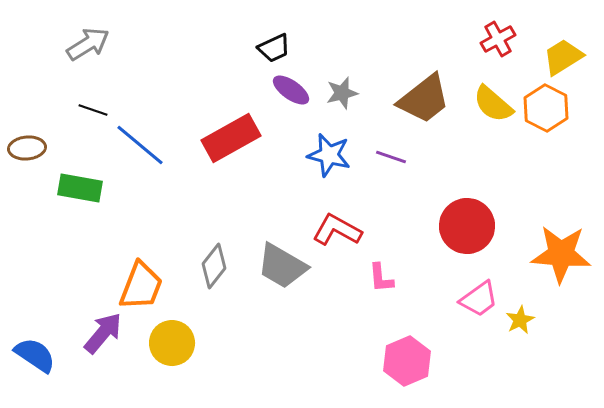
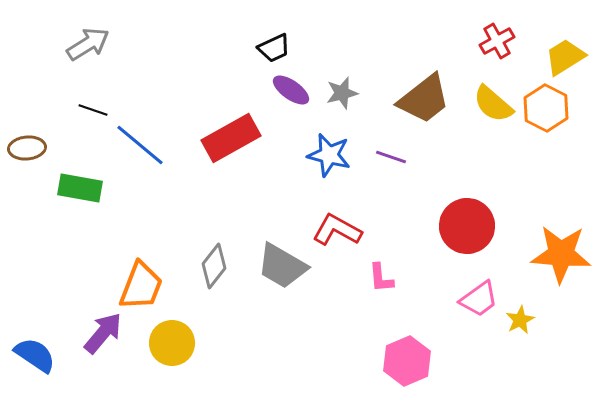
red cross: moved 1 px left, 2 px down
yellow trapezoid: moved 2 px right
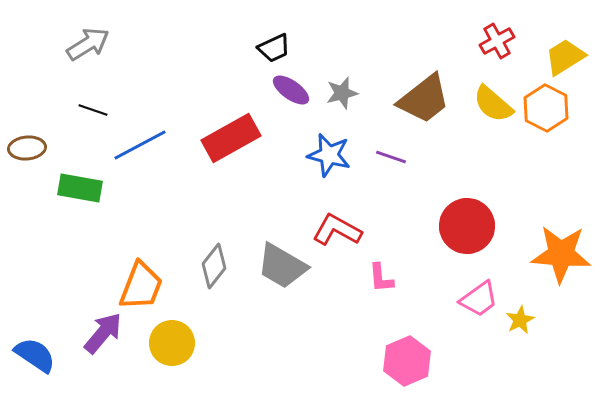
blue line: rotated 68 degrees counterclockwise
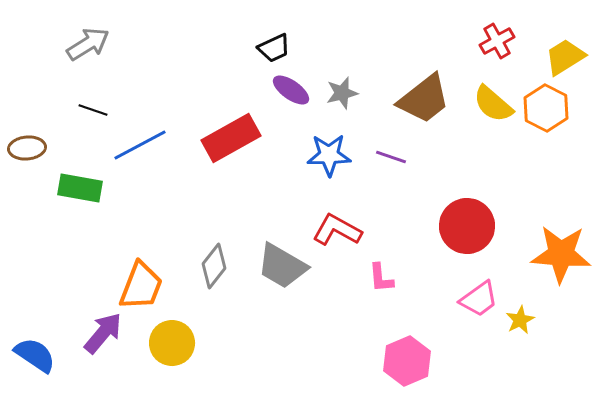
blue star: rotated 15 degrees counterclockwise
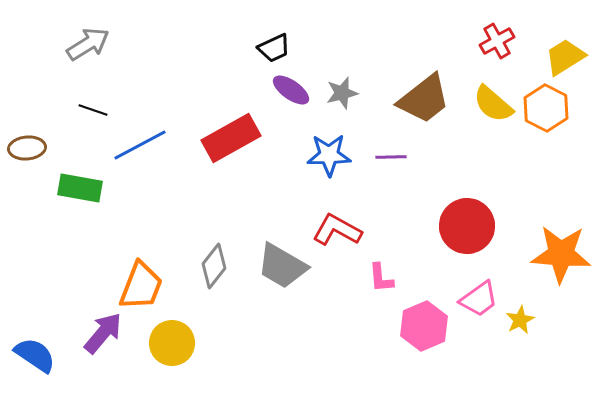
purple line: rotated 20 degrees counterclockwise
pink hexagon: moved 17 px right, 35 px up
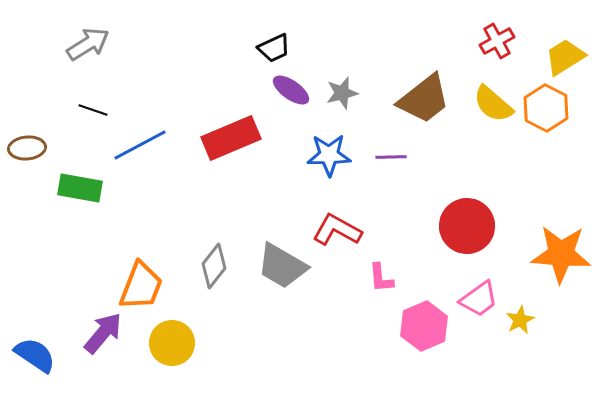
red rectangle: rotated 6 degrees clockwise
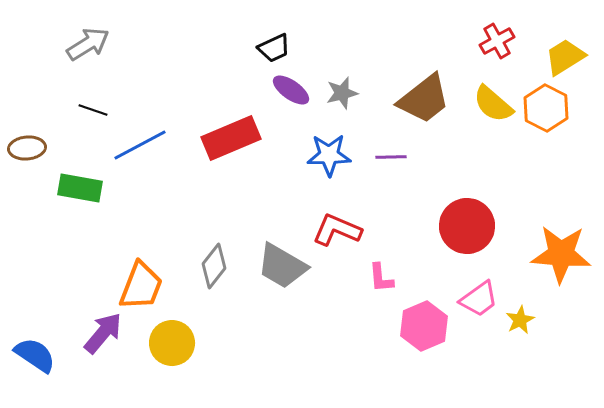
red L-shape: rotated 6 degrees counterclockwise
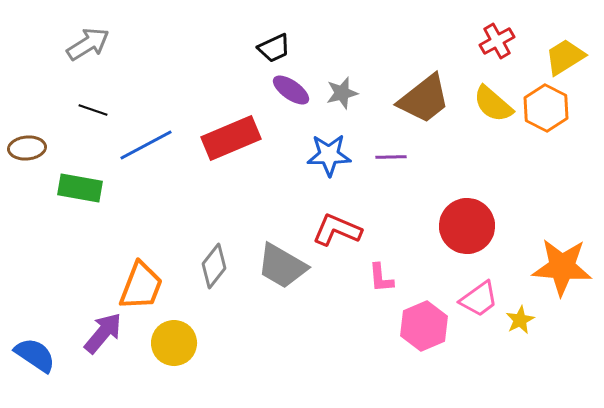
blue line: moved 6 px right
orange star: moved 1 px right, 13 px down
yellow circle: moved 2 px right
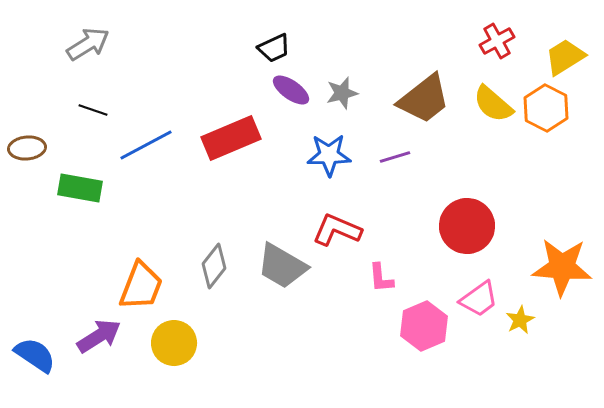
purple line: moved 4 px right; rotated 16 degrees counterclockwise
purple arrow: moved 4 px left, 3 px down; rotated 18 degrees clockwise
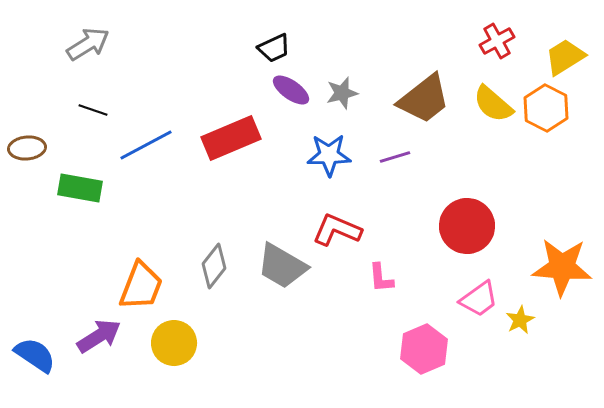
pink hexagon: moved 23 px down
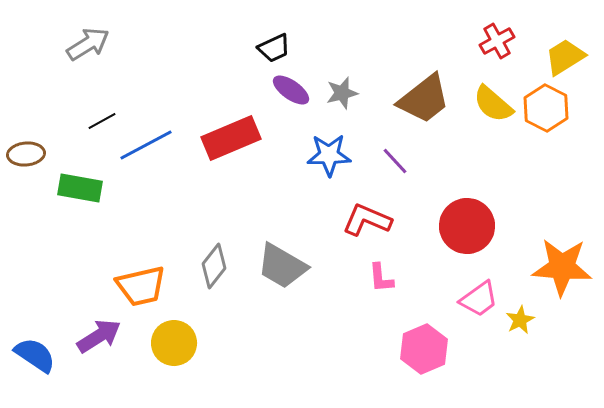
black line: moved 9 px right, 11 px down; rotated 48 degrees counterclockwise
brown ellipse: moved 1 px left, 6 px down
purple line: moved 4 px down; rotated 64 degrees clockwise
red L-shape: moved 30 px right, 10 px up
orange trapezoid: rotated 56 degrees clockwise
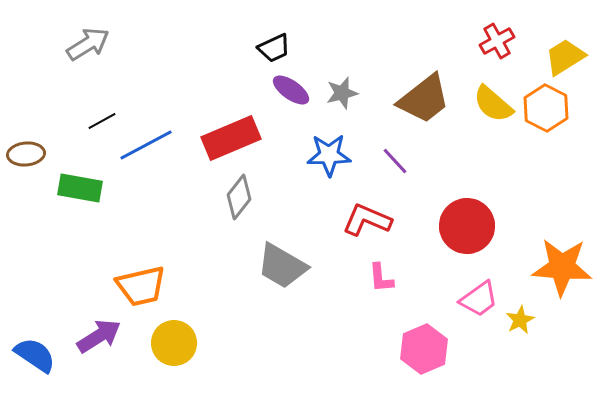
gray diamond: moved 25 px right, 69 px up
